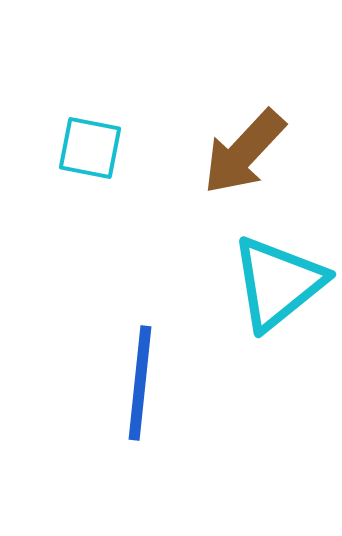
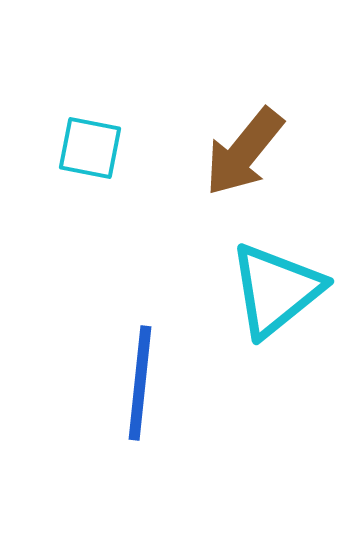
brown arrow: rotated 4 degrees counterclockwise
cyan triangle: moved 2 px left, 7 px down
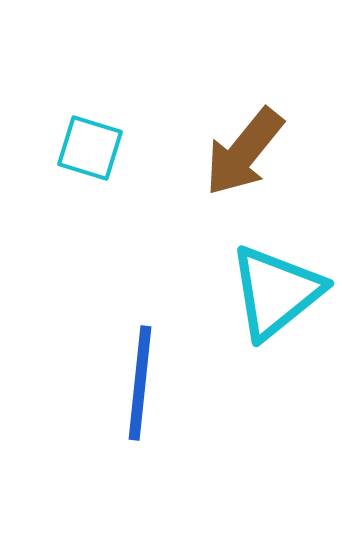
cyan square: rotated 6 degrees clockwise
cyan triangle: moved 2 px down
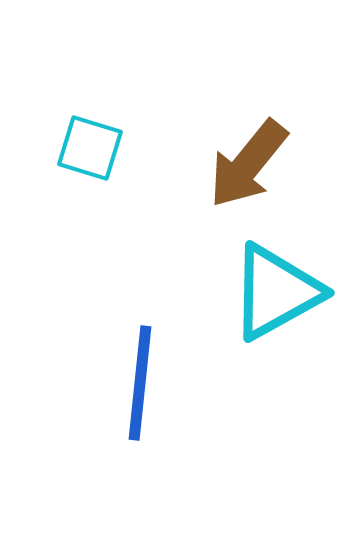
brown arrow: moved 4 px right, 12 px down
cyan triangle: rotated 10 degrees clockwise
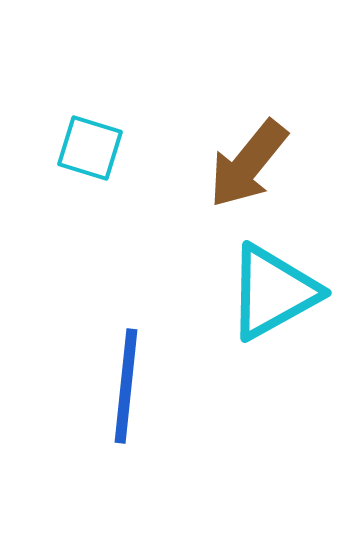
cyan triangle: moved 3 px left
blue line: moved 14 px left, 3 px down
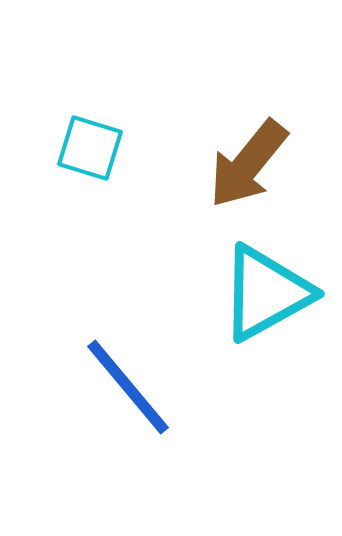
cyan triangle: moved 7 px left, 1 px down
blue line: moved 2 px right, 1 px down; rotated 46 degrees counterclockwise
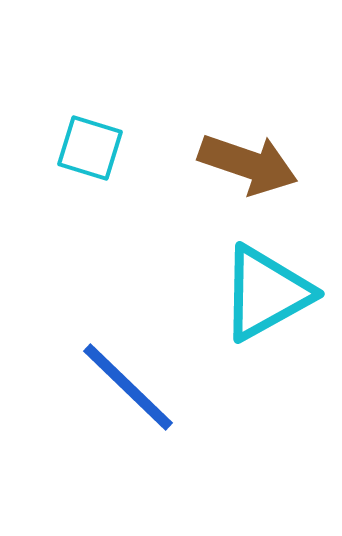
brown arrow: rotated 110 degrees counterclockwise
blue line: rotated 6 degrees counterclockwise
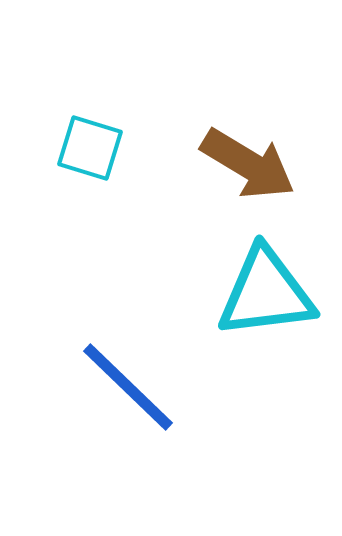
brown arrow: rotated 12 degrees clockwise
cyan triangle: rotated 22 degrees clockwise
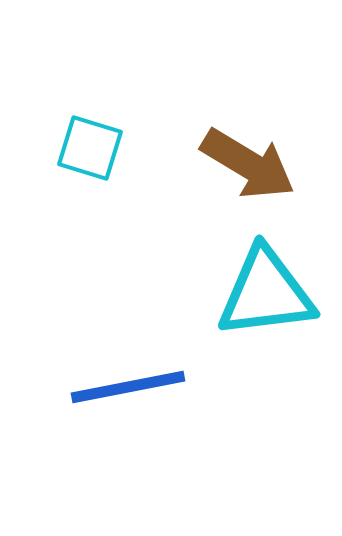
blue line: rotated 55 degrees counterclockwise
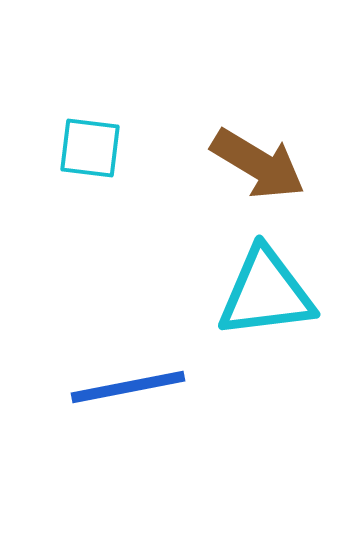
cyan square: rotated 10 degrees counterclockwise
brown arrow: moved 10 px right
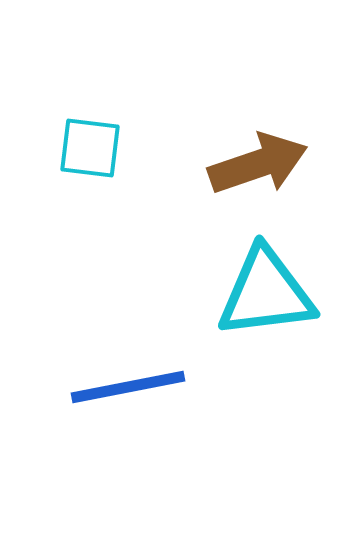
brown arrow: rotated 50 degrees counterclockwise
